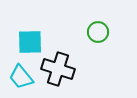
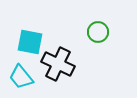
cyan square: rotated 12 degrees clockwise
black cross: moved 5 px up; rotated 8 degrees clockwise
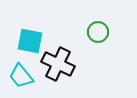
cyan square: moved 1 px up
cyan trapezoid: moved 1 px up
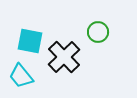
black cross: moved 6 px right, 7 px up; rotated 20 degrees clockwise
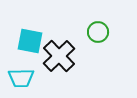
black cross: moved 5 px left, 1 px up
cyan trapezoid: moved 2 px down; rotated 52 degrees counterclockwise
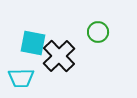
cyan square: moved 3 px right, 2 px down
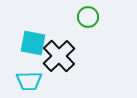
green circle: moved 10 px left, 15 px up
cyan trapezoid: moved 8 px right, 3 px down
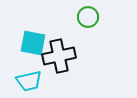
black cross: rotated 32 degrees clockwise
cyan trapezoid: rotated 12 degrees counterclockwise
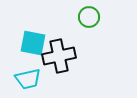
green circle: moved 1 px right
cyan trapezoid: moved 1 px left, 2 px up
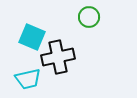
cyan square: moved 1 px left, 6 px up; rotated 12 degrees clockwise
black cross: moved 1 px left, 1 px down
